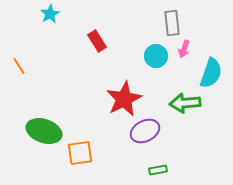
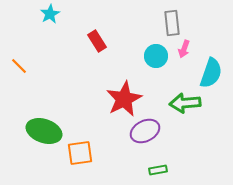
orange line: rotated 12 degrees counterclockwise
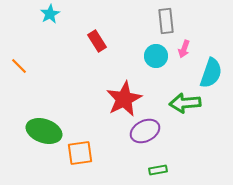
gray rectangle: moved 6 px left, 2 px up
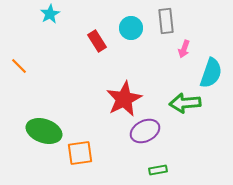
cyan circle: moved 25 px left, 28 px up
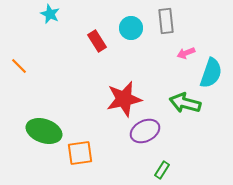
cyan star: rotated 18 degrees counterclockwise
pink arrow: moved 2 px right, 4 px down; rotated 48 degrees clockwise
red star: rotated 15 degrees clockwise
green arrow: rotated 20 degrees clockwise
green rectangle: moved 4 px right; rotated 48 degrees counterclockwise
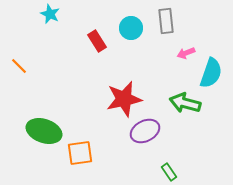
green rectangle: moved 7 px right, 2 px down; rotated 66 degrees counterclockwise
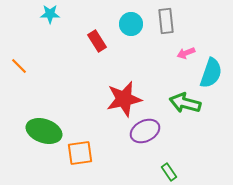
cyan star: rotated 24 degrees counterclockwise
cyan circle: moved 4 px up
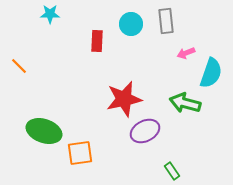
red rectangle: rotated 35 degrees clockwise
green rectangle: moved 3 px right, 1 px up
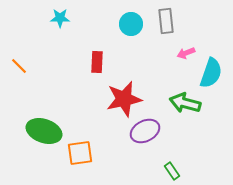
cyan star: moved 10 px right, 4 px down
red rectangle: moved 21 px down
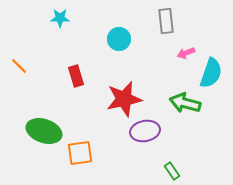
cyan circle: moved 12 px left, 15 px down
red rectangle: moved 21 px left, 14 px down; rotated 20 degrees counterclockwise
purple ellipse: rotated 16 degrees clockwise
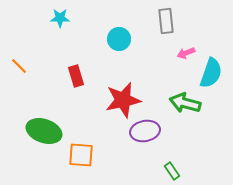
red star: moved 1 px left, 1 px down
orange square: moved 1 px right, 2 px down; rotated 12 degrees clockwise
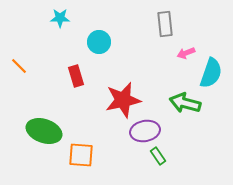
gray rectangle: moved 1 px left, 3 px down
cyan circle: moved 20 px left, 3 px down
green rectangle: moved 14 px left, 15 px up
